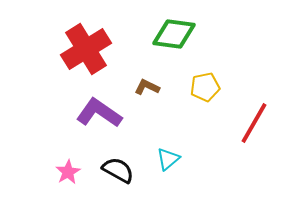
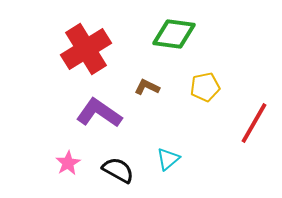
pink star: moved 9 px up
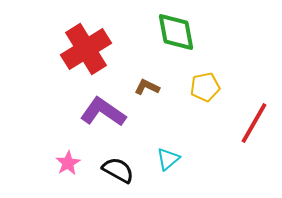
green diamond: moved 2 px right, 2 px up; rotated 72 degrees clockwise
purple L-shape: moved 4 px right, 1 px up
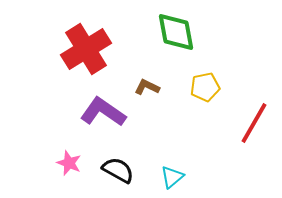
cyan triangle: moved 4 px right, 18 px down
pink star: moved 1 px right; rotated 20 degrees counterclockwise
